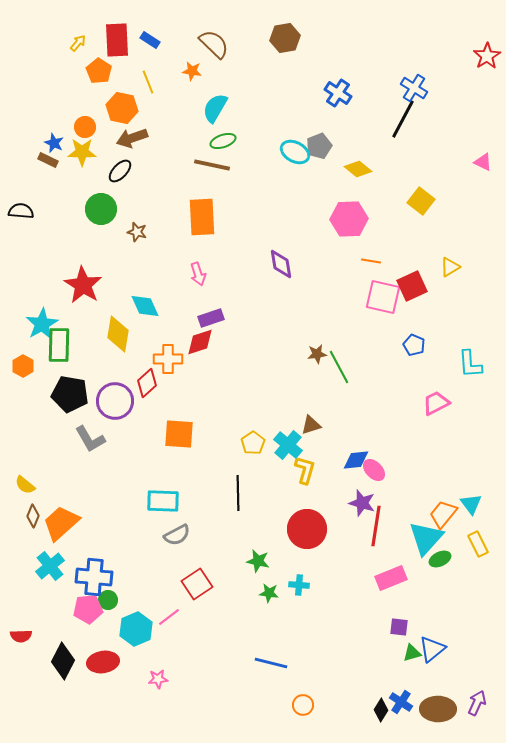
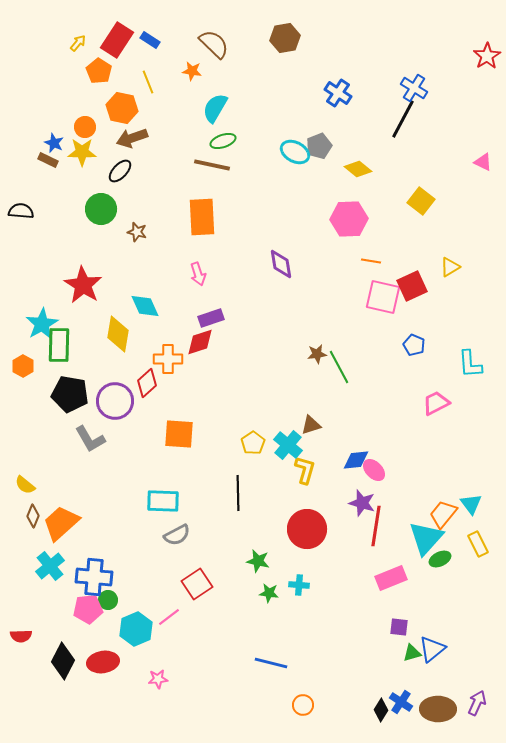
red rectangle at (117, 40): rotated 36 degrees clockwise
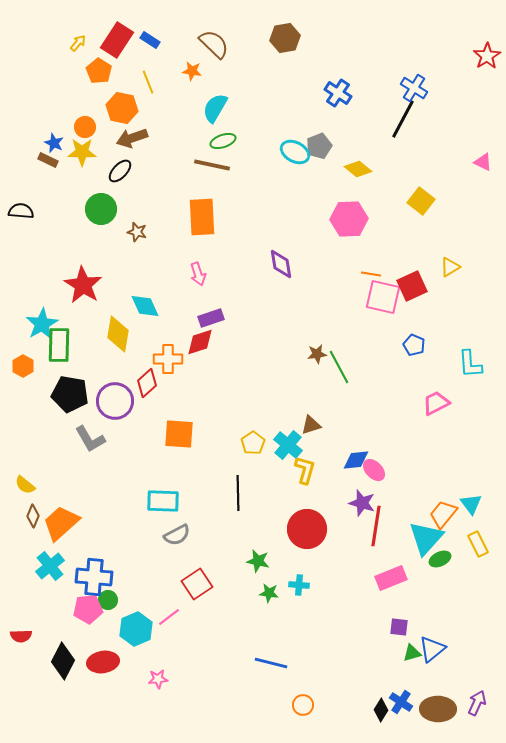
orange line at (371, 261): moved 13 px down
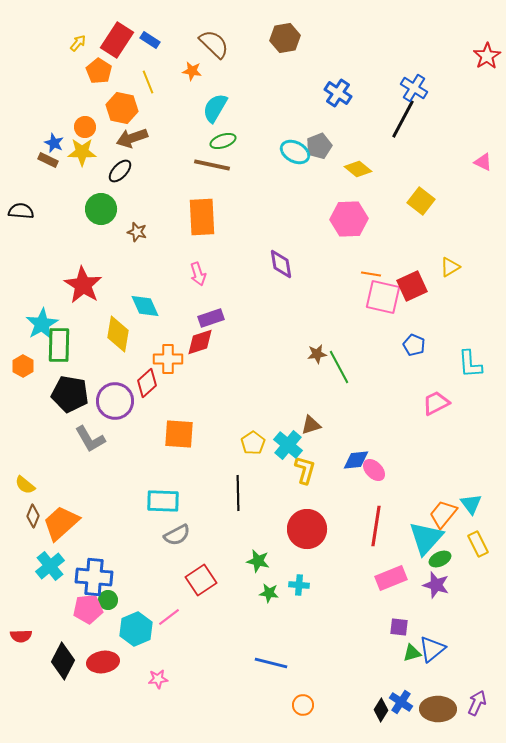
purple star at (362, 503): moved 74 px right, 82 px down
red square at (197, 584): moved 4 px right, 4 px up
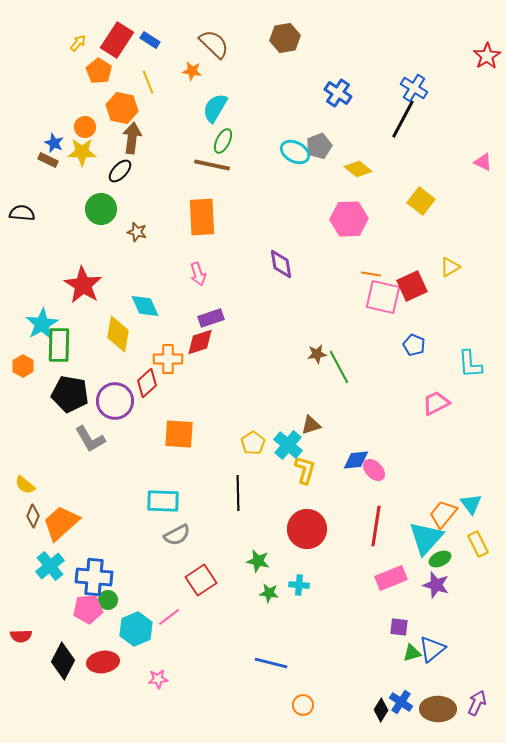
brown arrow at (132, 138): rotated 116 degrees clockwise
green ellipse at (223, 141): rotated 45 degrees counterclockwise
black semicircle at (21, 211): moved 1 px right, 2 px down
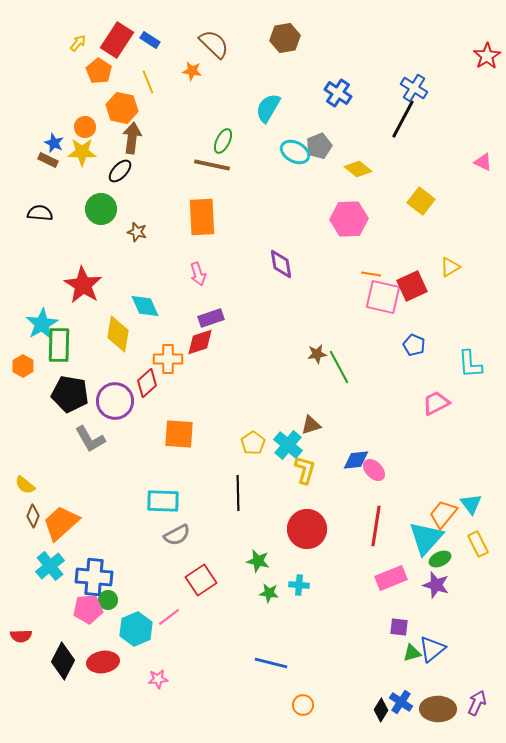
cyan semicircle at (215, 108): moved 53 px right
black semicircle at (22, 213): moved 18 px right
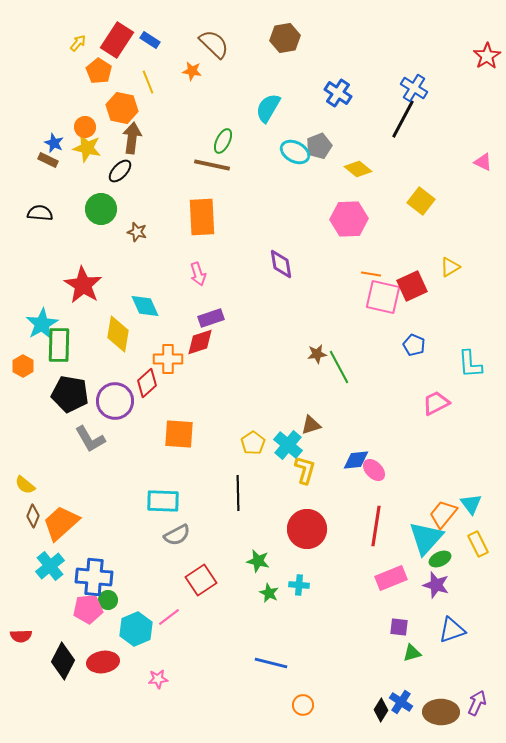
yellow star at (82, 152): moved 5 px right, 4 px up; rotated 12 degrees clockwise
green star at (269, 593): rotated 18 degrees clockwise
blue triangle at (432, 649): moved 20 px right, 19 px up; rotated 20 degrees clockwise
brown ellipse at (438, 709): moved 3 px right, 3 px down
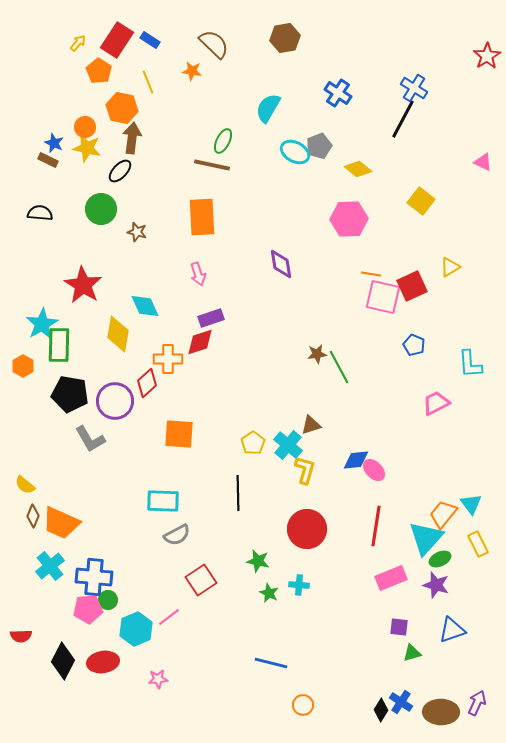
orange trapezoid at (61, 523): rotated 114 degrees counterclockwise
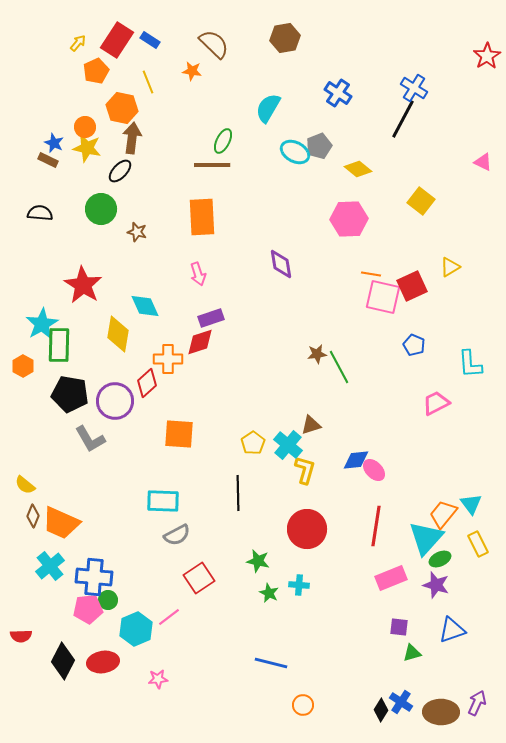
orange pentagon at (99, 71): moved 3 px left; rotated 15 degrees clockwise
brown line at (212, 165): rotated 12 degrees counterclockwise
red square at (201, 580): moved 2 px left, 2 px up
